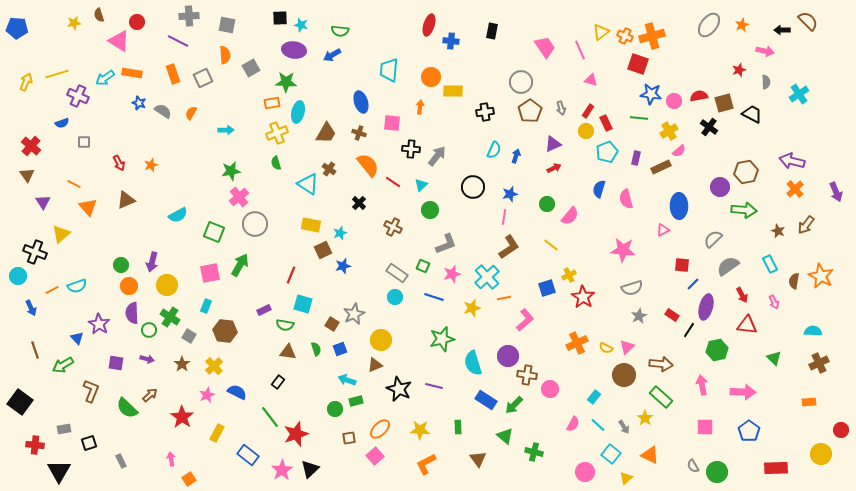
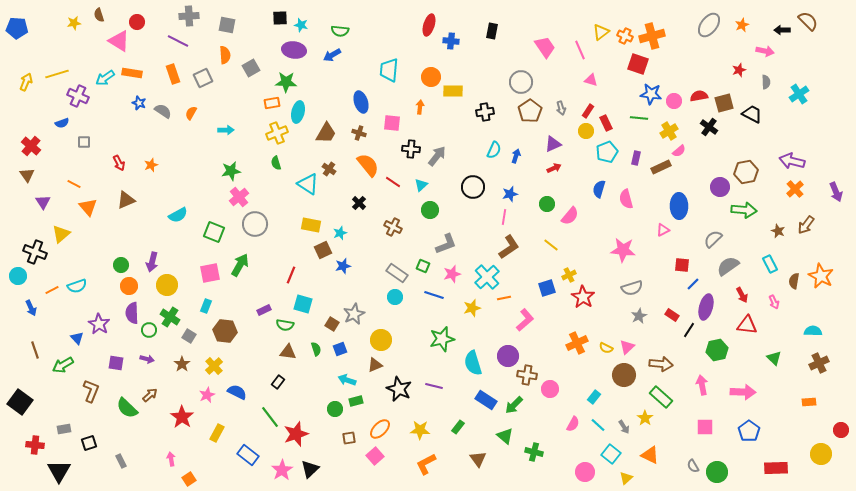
blue line at (434, 297): moved 2 px up
green rectangle at (458, 427): rotated 40 degrees clockwise
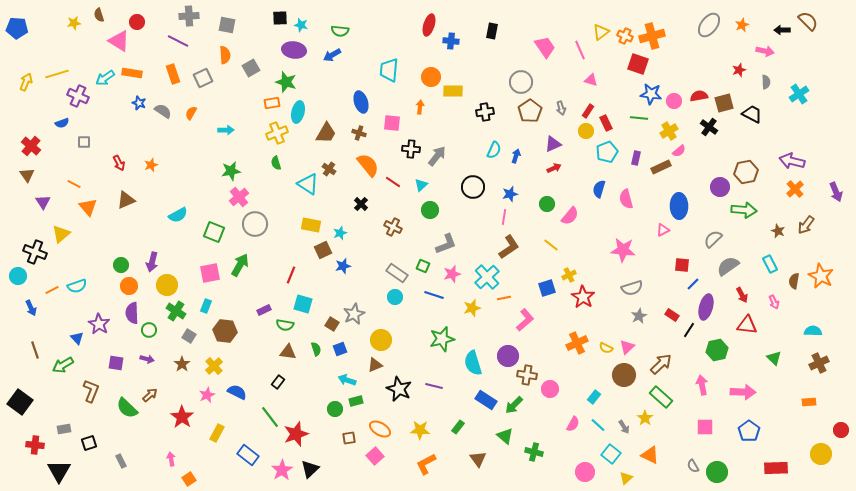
green star at (286, 82): rotated 15 degrees clockwise
black cross at (359, 203): moved 2 px right, 1 px down
green cross at (170, 317): moved 6 px right, 6 px up
brown arrow at (661, 364): rotated 50 degrees counterclockwise
orange ellipse at (380, 429): rotated 75 degrees clockwise
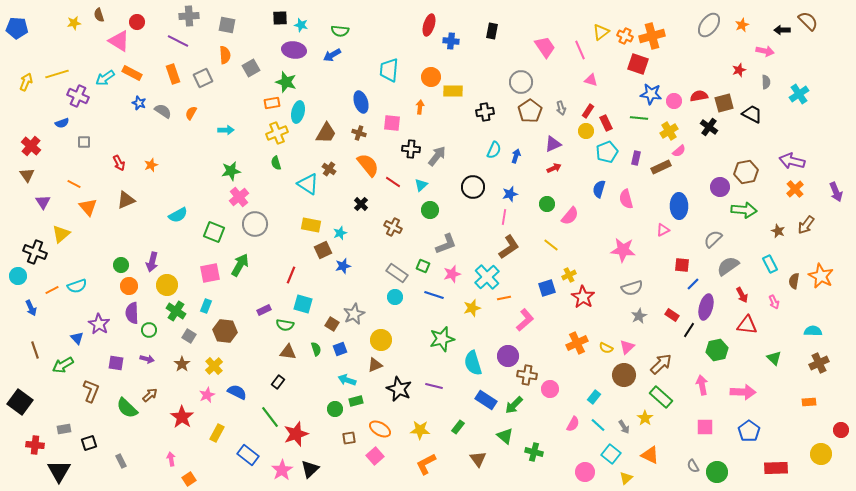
orange rectangle at (132, 73): rotated 18 degrees clockwise
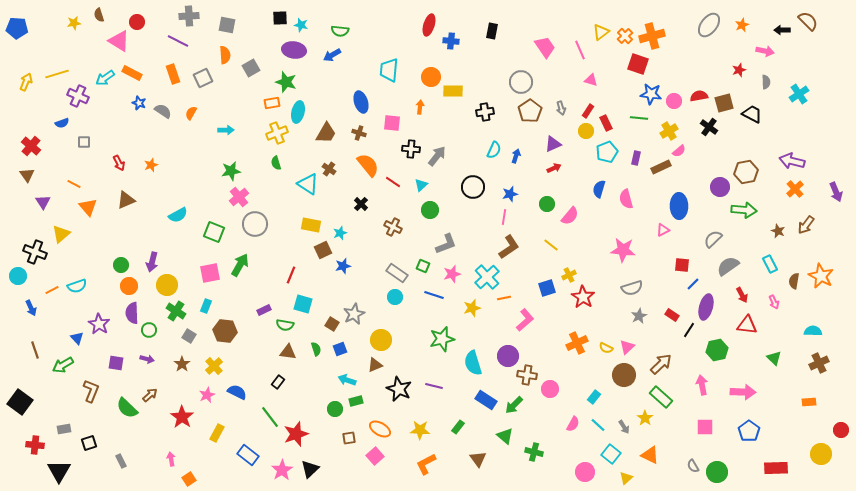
orange cross at (625, 36): rotated 21 degrees clockwise
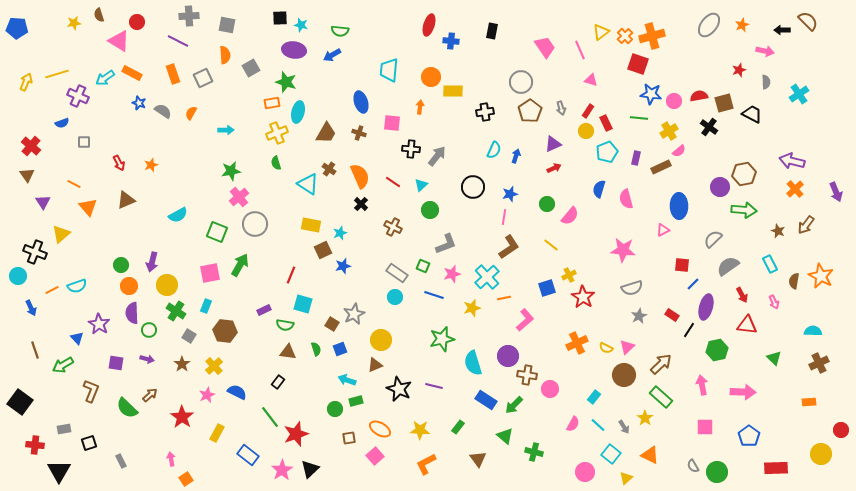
orange semicircle at (368, 165): moved 8 px left, 11 px down; rotated 15 degrees clockwise
brown hexagon at (746, 172): moved 2 px left, 2 px down
green square at (214, 232): moved 3 px right
blue pentagon at (749, 431): moved 5 px down
orange square at (189, 479): moved 3 px left
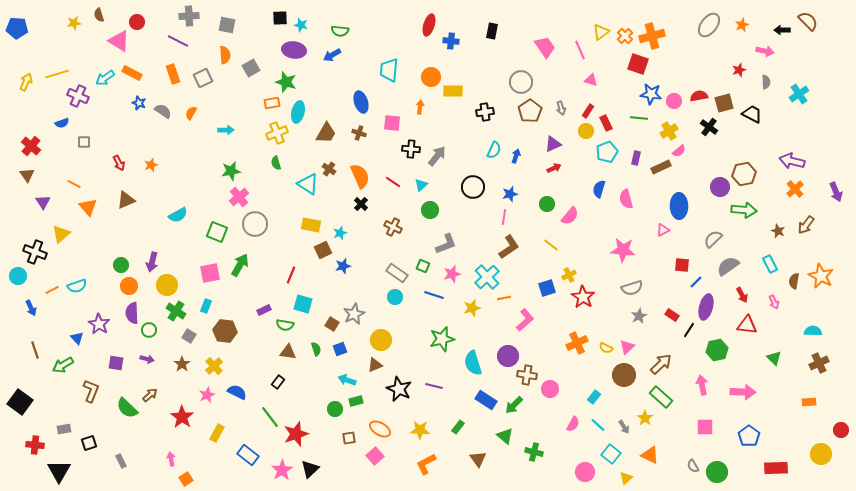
blue line at (693, 284): moved 3 px right, 2 px up
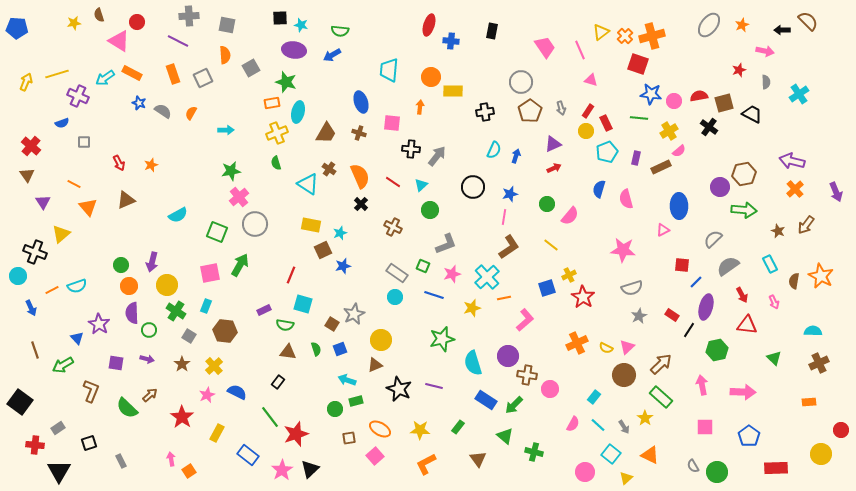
gray rectangle at (64, 429): moved 6 px left, 1 px up; rotated 24 degrees counterclockwise
orange square at (186, 479): moved 3 px right, 8 px up
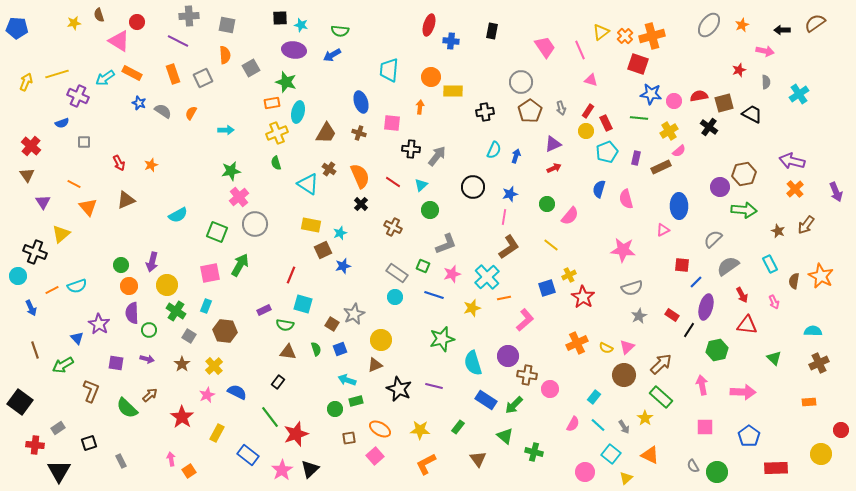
brown semicircle at (808, 21): moved 7 px right, 2 px down; rotated 80 degrees counterclockwise
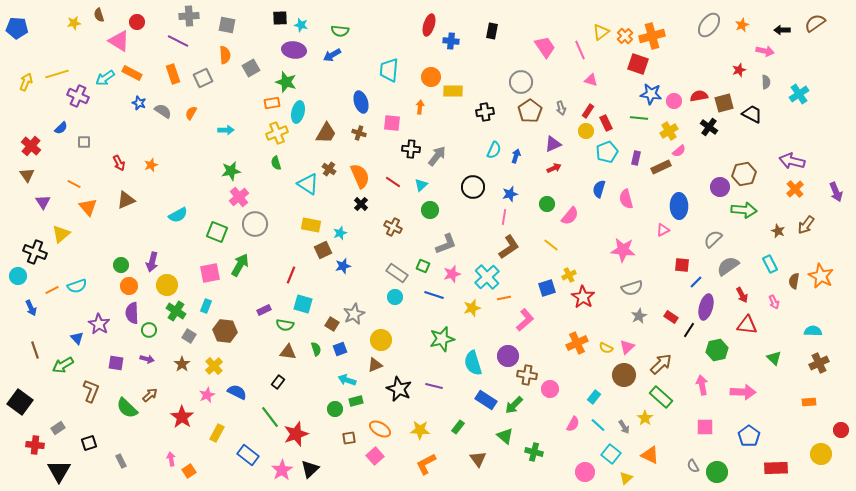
blue semicircle at (62, 123): moved 1 px left, 5 px down; rotated 24 degrees counterclockwise
red rectangle at (672, 315): moved 1 px left, 2 px down
